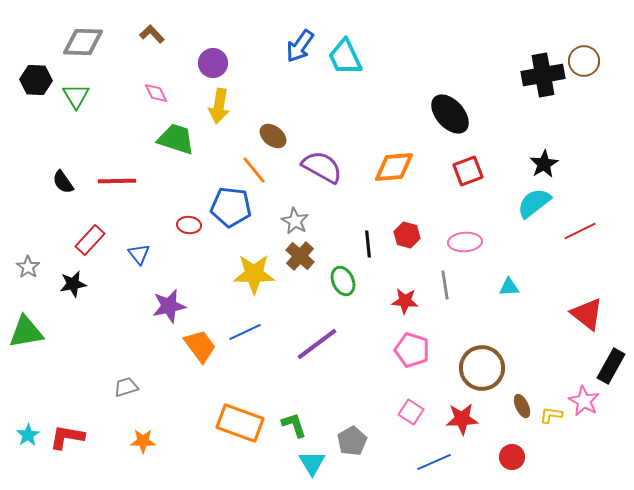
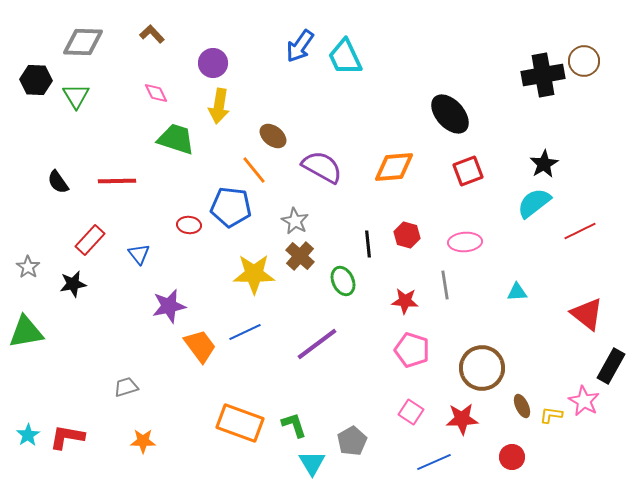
black semicircle at (63, 182): moved 5 px left
cyan triangle at (509, 287): moved 8 px right, 5 px down
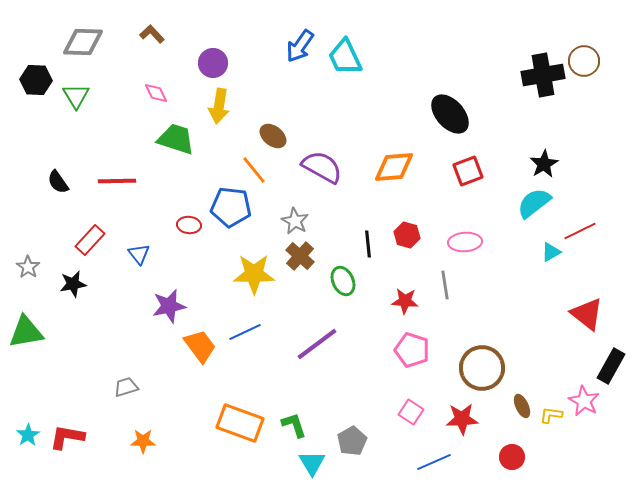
cyan triangle at (517, 292): moved 34 px right, 40 px up; rotated 25 degrees counterclockwise
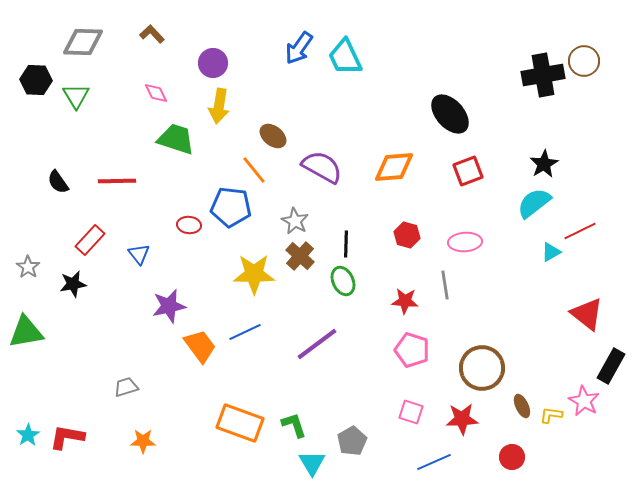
blue arrow at (300, 46): moved 1 px left, 2 px down
black line at (368, 244): moved 22 px left; rotated 8 degrees clockwise
pink square at (411, 412): rotated 15 degrees counterclockwise
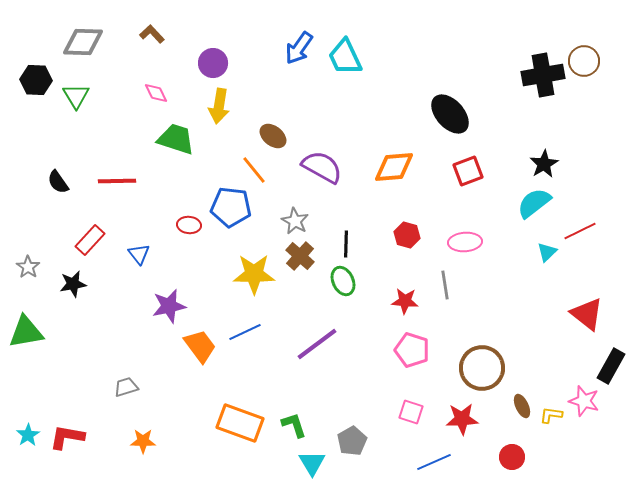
cyan triangle at (551, 252): moved 4 px left; rotated 15 degrees counterclockwise
pink star at (584, 401): rotated 12 degrees counterclockwise
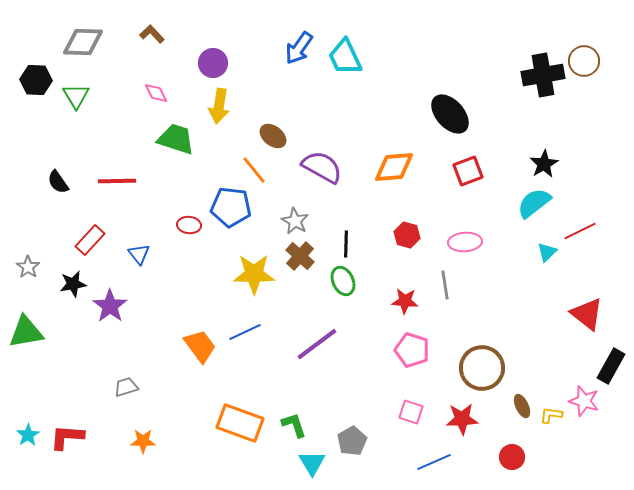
purple star at (169, 306): moved 59 px left; rotated 24 degrees counterclockwise
red L-shape at (67, 437): rotated 6 degrees counterclockwise
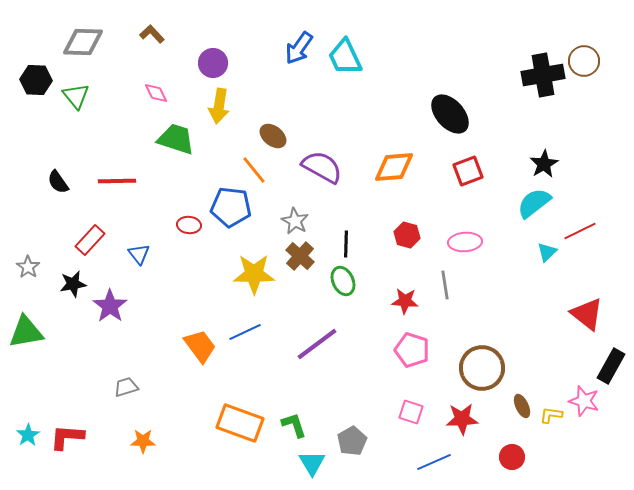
green triangle at (76, 96): rotated 8 degrees counterclockwise
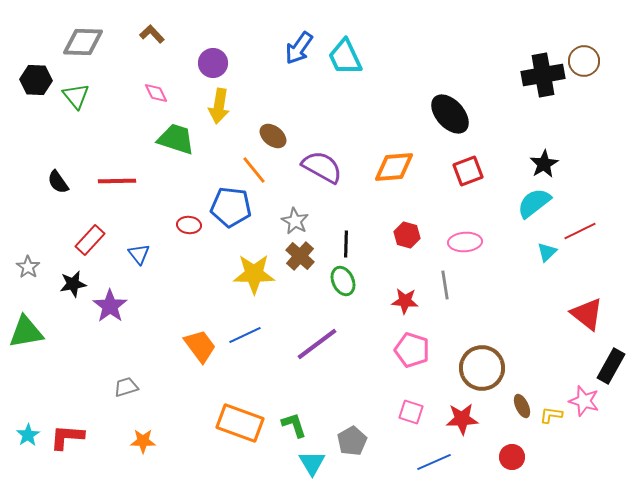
blue line at (245, 332): moved 3 px down
